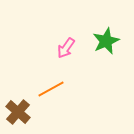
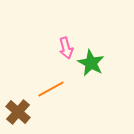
green star: moved 15 px left, 22 px down; rotated 20 degrees counterclockwise
pink arrow: rotated 50 degrees counterclockwise
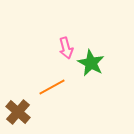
orange line: moved 1 px right, 2 px up
